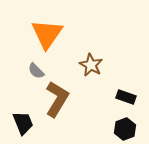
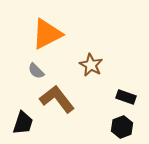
orange triangle: rotated 28 degrees clockwise
brown L-shape: rotated 69 degrees counterclockwise
black trapezoid: rotated 40 degrees clockwise
black hexagon: moved 3 px left, 2 px up
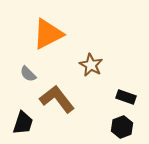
orange triangle: moved 1 px right
gray semicircle: moved 8 px left, 3 px down
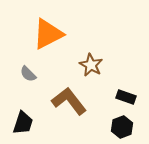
brown L-shape: moved 12 px right, 2 px down
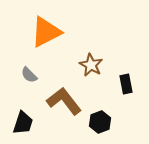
orange triangle: moved 2 px left, 2 px up
gray semicircle: moved 1 px right, 1 px down
black rectangle: moved 13 px up; rotated 60 degrees clockwise
brown L-shape: moved 5 px left
black hexagon: moved 22 px left, 5 px up
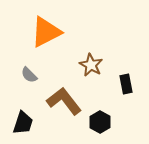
black hexagon: rotated 10 degrees counterclockwise
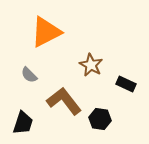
black rectangle: rotated 54 degrees counterclockwise
black hexagon: moved 3 px up; rotated 20 degrees counterclockwise
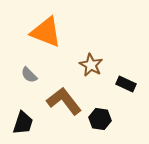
orange triangle: rotated 48 degrees clockwise
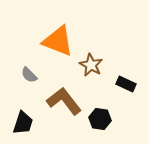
orange triangle: moved 12 px right, 9 px down
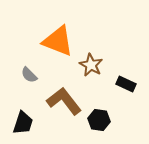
black hexagon: moved 1 px left, 1 px down
